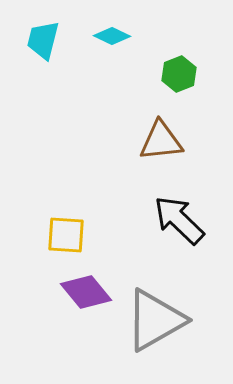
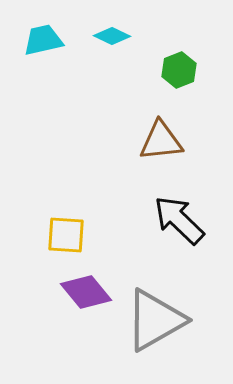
cyan trapezoid: rotated 63 degrees clockwise
green hexagon: moved 4 px up
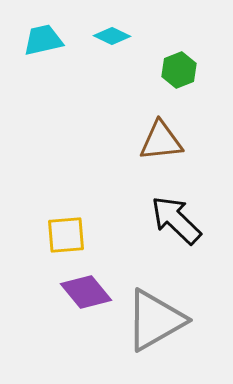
black arrow: moved 3 px left
yellow square: rotated 9 degrees counterclockwise
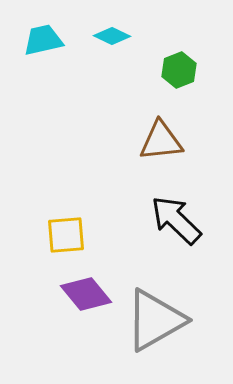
purple diamond: moved 2 px down
